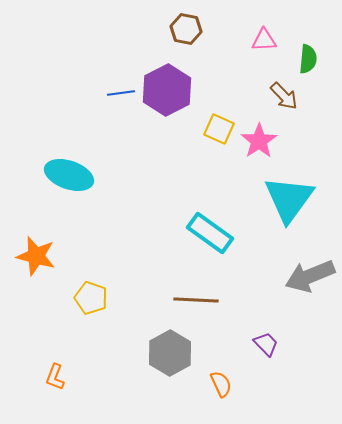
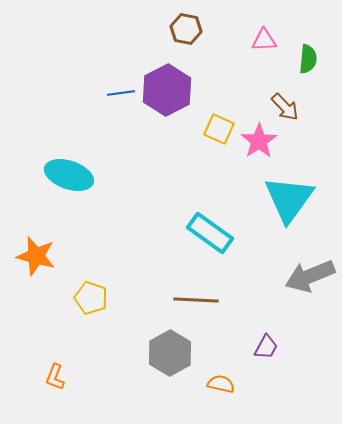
brown arrow: moved 1 px right, 11 px down
purple trapezoid: moved 3 px down; rotated 72 degrees clockwise
orange semicircle: rotated 52 degrees counterclockwise
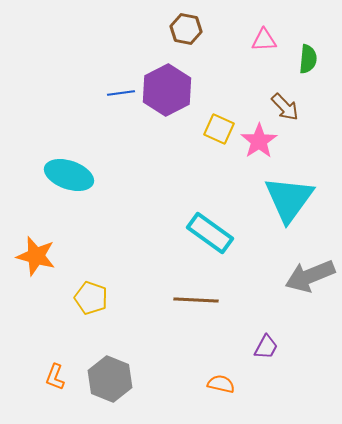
gray hexagon: moved 60 px left, 26 px down; rotated 9 degrees counterclockwise
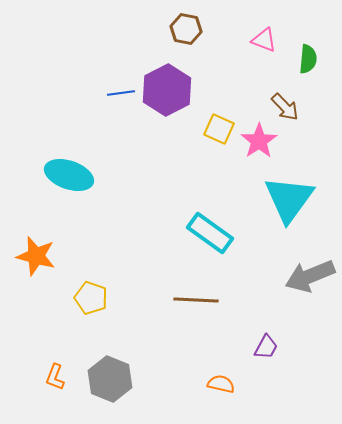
pink triangle: rotated 24 degrees clockwise
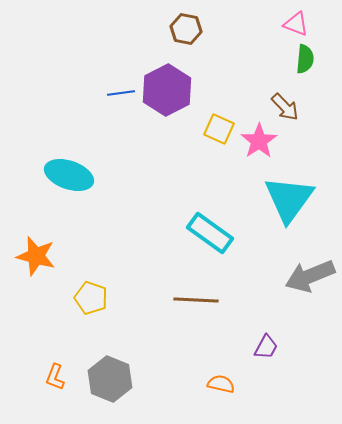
pink triangle: moved 32 px right, 16 px up
green semicircle: moved 3 px left
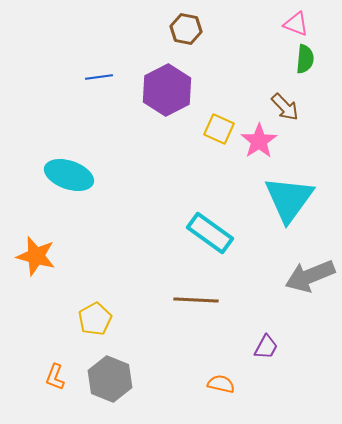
blue line: moved 22 px left, 16 px up
yellow pentagon: moved 4 px right, 21 px down; rotated 24 degrees clockwise
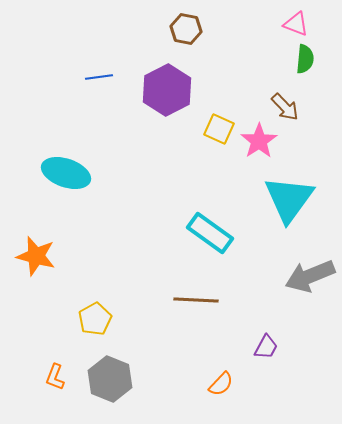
cyan ellipse: moved 3 px left, 2 px up
orange semicircle: rotated 120 degrees clockwise
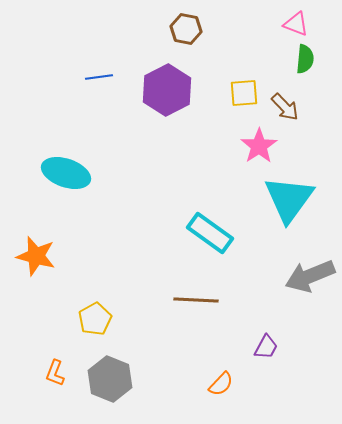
yellow square: moved 25 px right, 36 px up; rotated 28 degrees counterclockwise
pink star: moved 5 px down
orange L-shape: moved 4 px up
